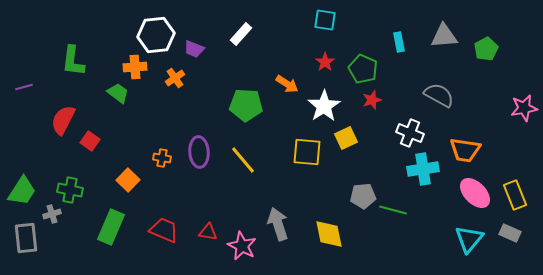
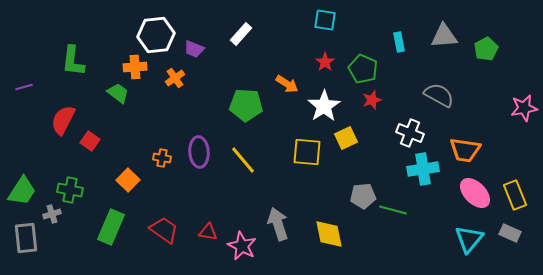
red trapezoid at (164, 230): rotated 12 degrees clockwise
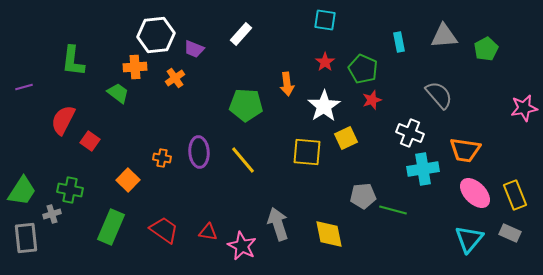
orange arrow at (287, 84): rotated 50 degrees clockwise
gray semicircle at (439, 95): rotated 20 degrees clockwise
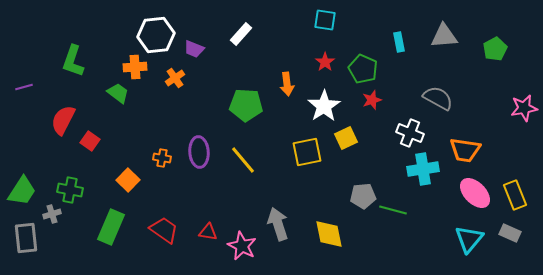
green pentagon at (486, 49): moved 9 px right
green L-shape at (73, 61): rotated 12 degrees clockwise
gray semicircle at (439, 95): moved 1 px left, 3 px down; rotated 20 degrees counterclockwise
yellow square at (307, 152): rotated 16 degrees counterclockwise
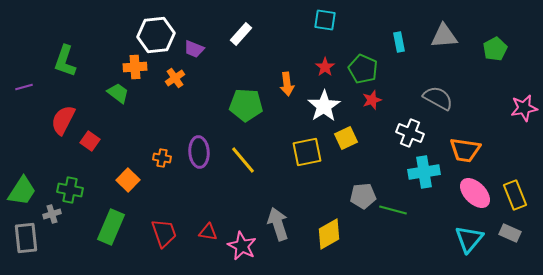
green L-shape at (73, 61): moved 8 px left
red star at (325, 62): moved 5 px down
cyan cross at (423, 169): moved 1 px right, 3 px down
red trapezoid at (164, 230): moved 3 px down; rotated 36 degrees clockwise
yellow diamond at (329, 234): rotated 72 degrees clockwise
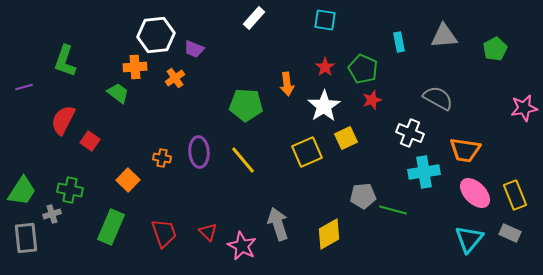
white rectangle at (241, 34): moved 13 px right, 16 px up
yellow square at (307, 152): rotated 12 degrees counterclockwise
red triangle at (208, 232): rotated 36 degrees clockwise
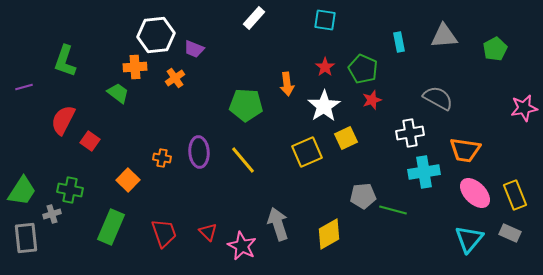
white cross at (410, 133): rotated 32 degrees counterclockwise
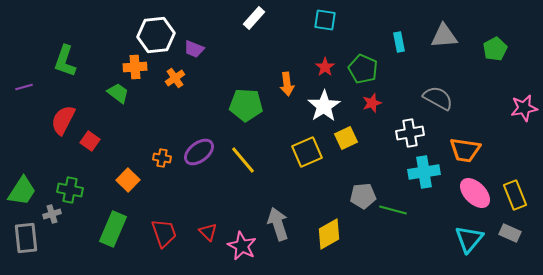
red star at (372, 100): moved 3 px down
purple ellipse at (199, 152): rotated 56 degrees clockwise
green rectangle at (111, 227): moved 2 px right, 2 px down
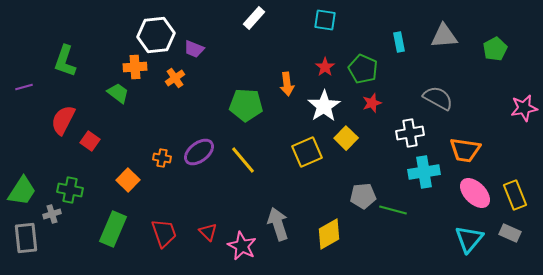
yellow square at (346, 138): rotated 20 degrees counterclockwise
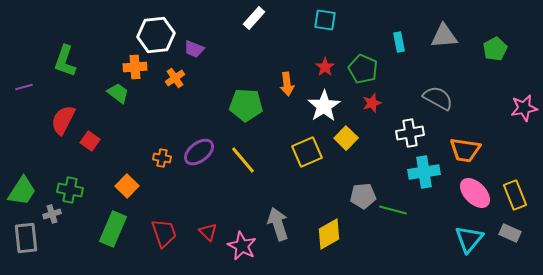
orange square at (128, 180): moved 1 px left, 6 px down
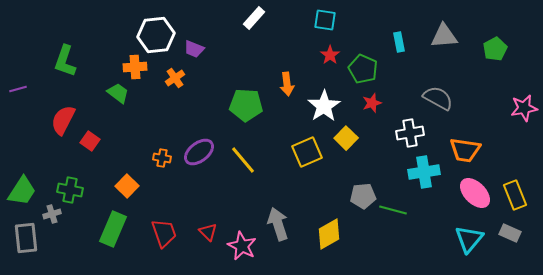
red star at (325, 67): moved 5 px right, 12 px up
purple line at (24, 87): moved 6 px left, 2 px down
